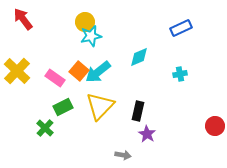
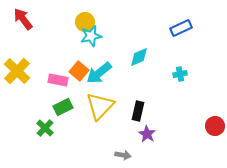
cyan arrow: moved 1 px right, 1 px down
pink rectangle: moved 3 px right, 2 px down; rotated 24 degrees counterclockwise
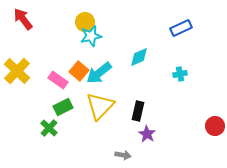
pink rectangle: rotated 24 degrees clockwise
green cross: moved 4 px right
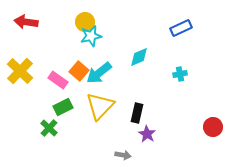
red arrow: moved 3 px right, 3 px down; rotated 45 degrees counterclockwise
yellow cross: moved 3 px right
black rectangle: moved 1 px left, 2 px down
red circle: moved 2 px left, 1 px down
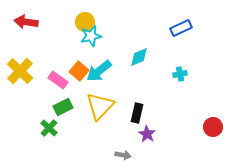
cyan arrow: moved 2 px up
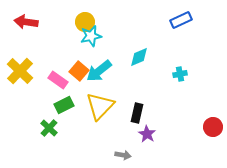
blue rectangle: moved 8 px up
green rectangle: moved 1 px right, 2 px up
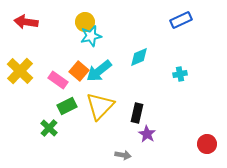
green rectangle: moved 3 px right, 1 px down
red circle: moved 6 px left, 17 px down
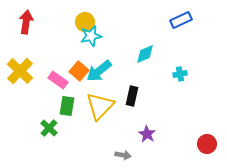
red arrow: rotated 90 degrees clockwise
cyan diamond: moved 6 px right, 3 px up
green rectangle: rotated 54 degrees counterclockwise
black rectangle: moved 5 px left, 17 px up
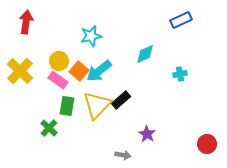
yellow circle: moved 26 px left, 39 px down
black rectangle: moved 11 px left, 4 px down; rotated 36 degrees clockwise
yellow triangle: moved 3 px left, 1 px up
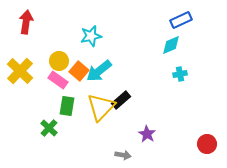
cyan diamond: moved 26 px right, 9 px up
yellow triangle: moved 4 px right, 2 px down
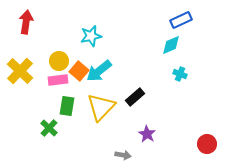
cyan cross: rotated 32 degrees clockwise
pink rectangle: rotated 42 degrees counterclockwise
black rectangle: moved 14 px right, 3 px up
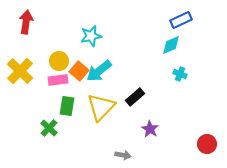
purple star: moved 3 px right, 5 px up
